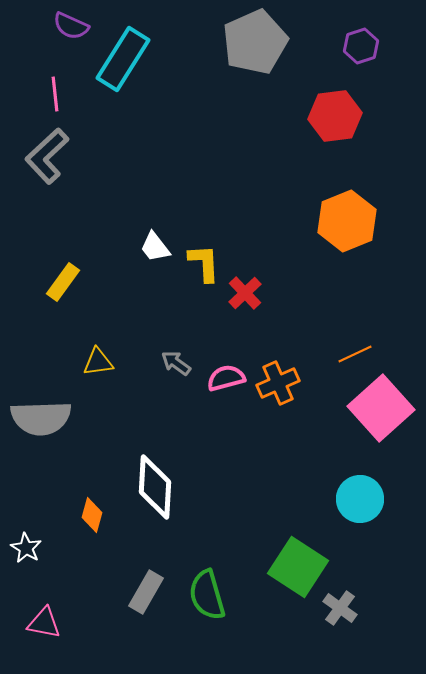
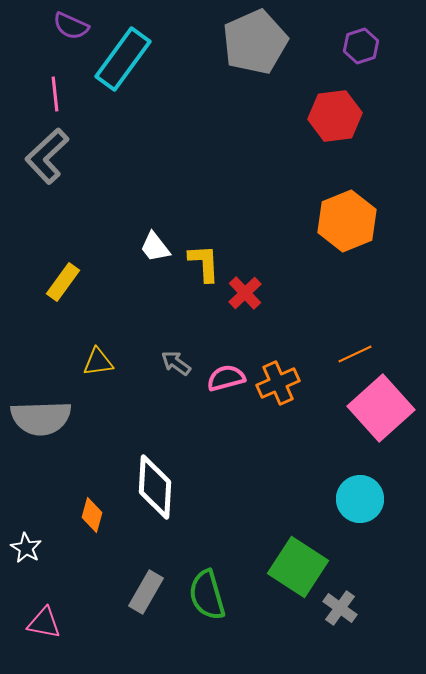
cyan rectangle: rotated 4 degrees clockwise
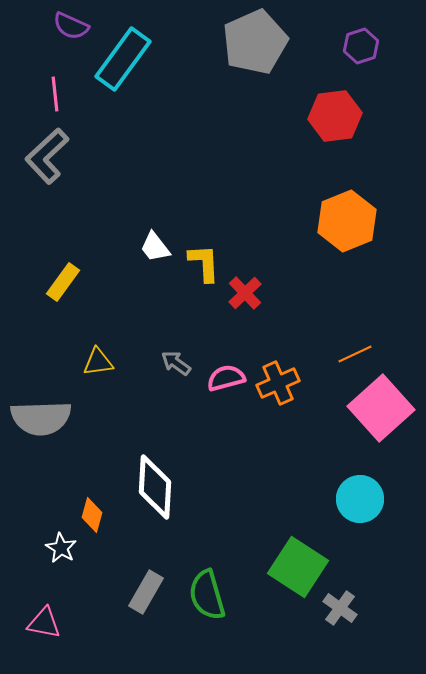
white star: moved 35 px right
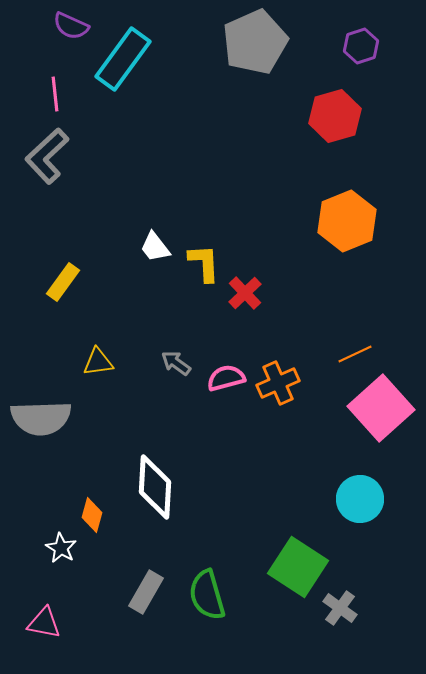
red hexagon: rotated 9 degrees counterclockwise
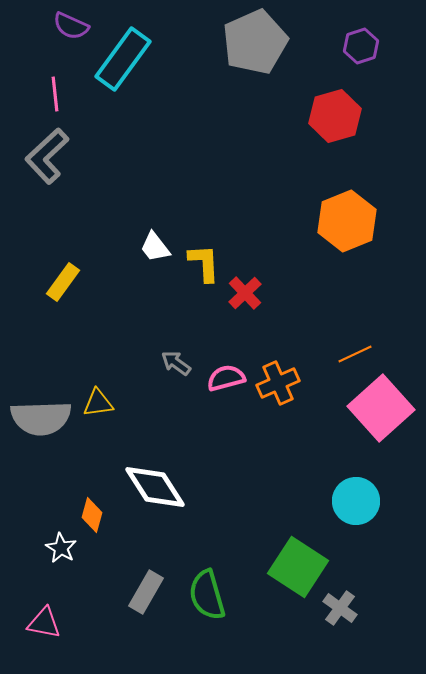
yellow triangle: moved 41 px down
white diamond: rotated 36 degrees counterclockwise
cyan circle: moved 4 px left, 2 px down
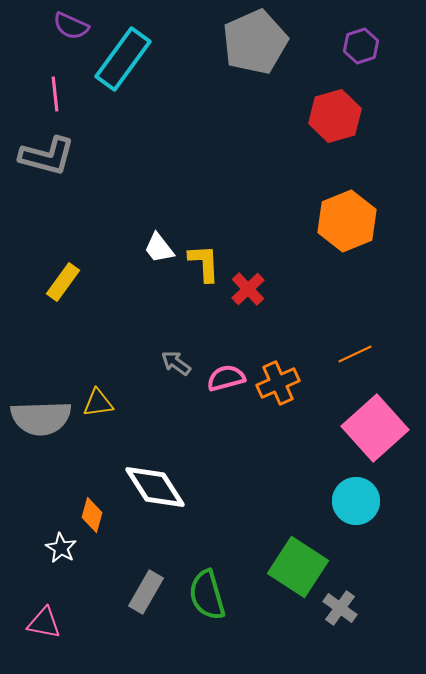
gray L-shape: rotated 122 degrees counterclockwise
white trapezoid: moved 4 px right, 1 px down
red cross: moved 3 px right, 4 px up
pink square: moved 6 px left, 20 px down
